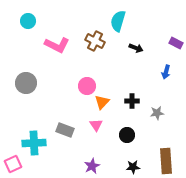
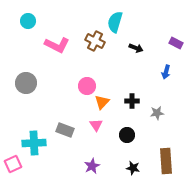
cyan semicircle: moved 3 px left, 1 px down
black star: moved 1 px down; rotated 16 degrees clockwise
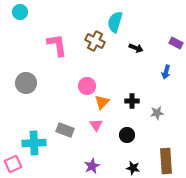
cyan circle: moved 8 px left, 9 px up
pink L-shape: rotated 125 degrees counterclockwise
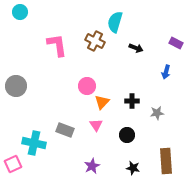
gray circle: moved 10 px left, 3 px down
cyan cross: rotated 15 degrees clockwise
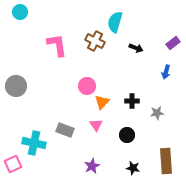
purple rectangle: moved 3 px left; rotated 64 degrees counterclockwise
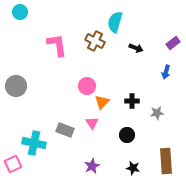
pink triangle: moved 4 px left, 2 px up
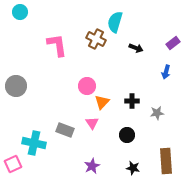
brown cross: moved 1 px right, 2 px up
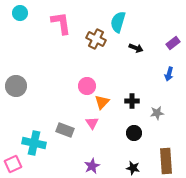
cyan circle: moved 1 px down
cyan semicircle: moved 3 px right
pink L-shape: moved 4 px right, 22 px up
blue arrow: moved 3 px right, 2 px down
black circle: moved 7 px right, 2 px up
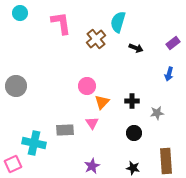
brown cross: rotated 24 degrees clockwise
gray rectangle: rotated 24 degrees counterclockwise
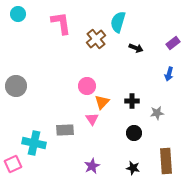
cyan circle: moved 2 px left, 1 px down
pink triangle: moved 4 px up
